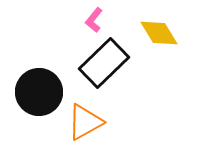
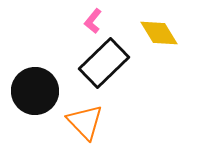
pink L-shape: moved 1 px left, 1 px down
black circle: moved 4 px left, 1 px up
orange triangle: rotated 45 degrees counterclockwise
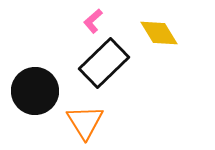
pink L-shape: rotated 10 degrees clockwise
orange triangle: rotated 12 degrees clockwise
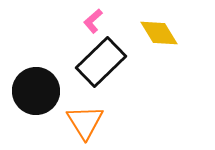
black rectangle: moved 3 px left, 1 px up
black circle: moved 1 px right
